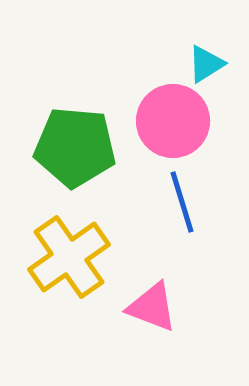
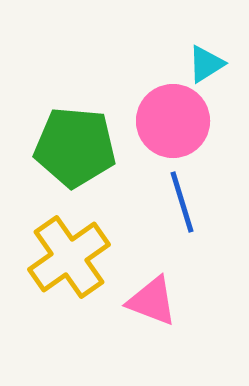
pink triangle: moved 6 px up
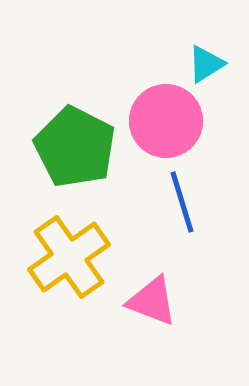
pink circle: moved 7 px left
green pentagon: rotated 22 degrees clockwise
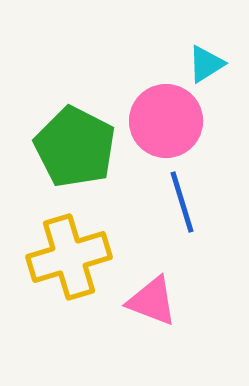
yellow cross: rotated 18 degrees clockwise
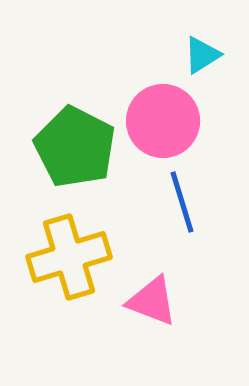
cyan triangle: moved 4 px left, 9 px up
pink circle: moved 3 px left
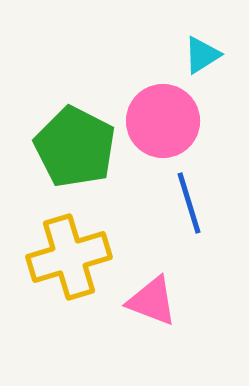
blue line: moved 7 px right, 1 px down
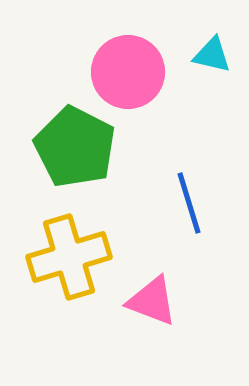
cyan triangle: moved 10 px right; rotated 45 degrees clockwise
pink circle: moved 35 px left, 49 px up
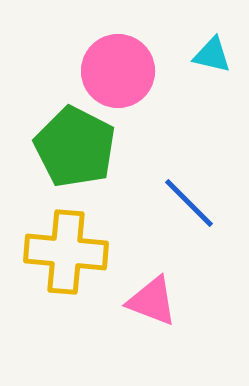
pink circle: moved 10 px left, 1 px up
blue line: rotated 28 degrees counterclockwise
yellow cross: moved 3 px left, 5 px up; rotated 22 degrees clockwise
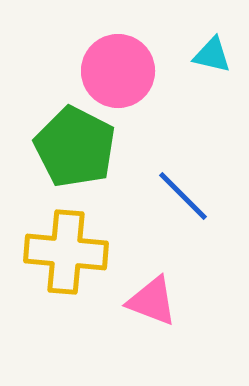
blue line: moved 6 px left, 7 px up
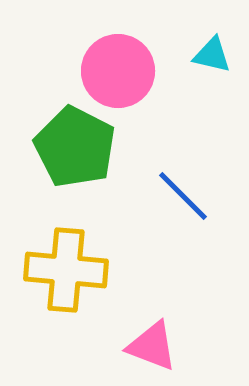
yellow cross: moved 18 px down
pink triangle: moved 45 px down
